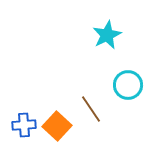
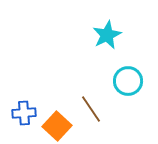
cyan circle: moved 4 px up
blue cross: moved 12 px up
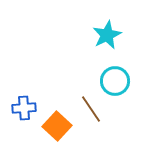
cyan circle: moved 13 px left
blue cross: moved 5 px up
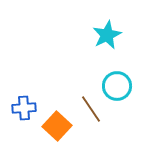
cyan circle: moved 2 px right, 5 px down
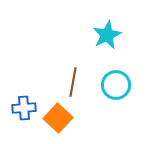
cyan circle: moved 1 px left, 1 px up
brown line: moved 18 px left, 27 px up; rotated 44 degrees clockwise
orange square: moved 1 px right, 8 px up
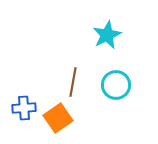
orange square: rotated 12 degrees clockwise
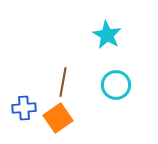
cyan star: rotated 16 degrees counterclockwise
brown line: moved 10 px left
